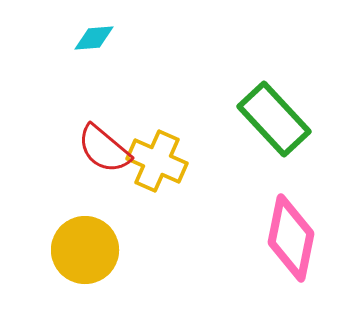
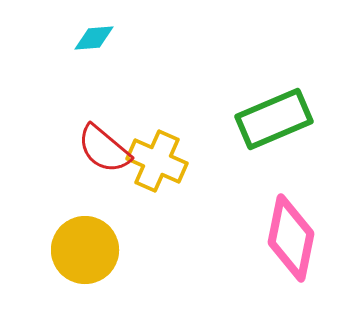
green rectangle: rotated 70 degrees counterclockwise
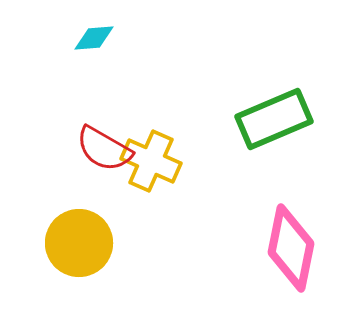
red semicircle: rotated 10 degrees counterclockwise
yellow cross: moved 6 px left
pink diamond: moved 10 px down
yellow circle: moved 6 px left, 7 px up
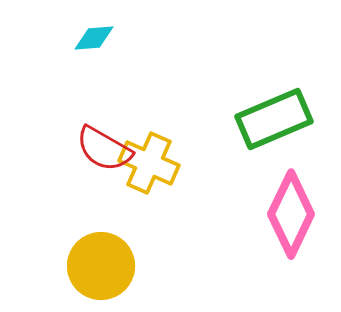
yellow cross: moved 2 px left, 2 px down
yellow circle: moved 22 px right, 23 px down
pink diamond: moved 34 px up; rotated 14 degrees clockwise
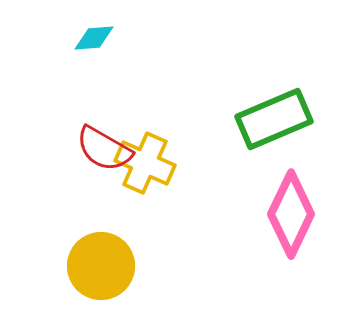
yellow cross: moved 4 px left
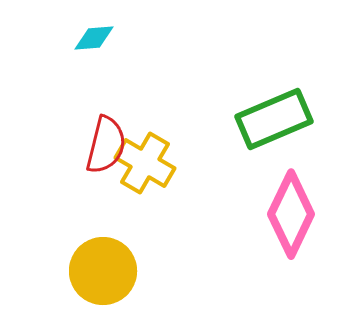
red semicircle: moved 2 px right, 4 px up; rotated 106 degrees counterclockwise
yellow cross: rotated 6 degrees clockwise
yellow circle: moved 2 px right, 5 px down
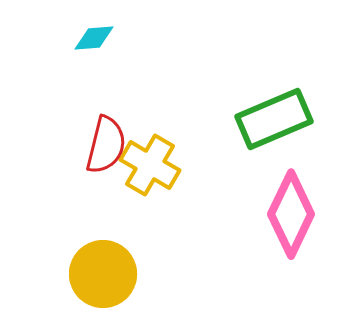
yellow cross: moved 5 px right, 2 px down
yellow circle: moved 3 px down
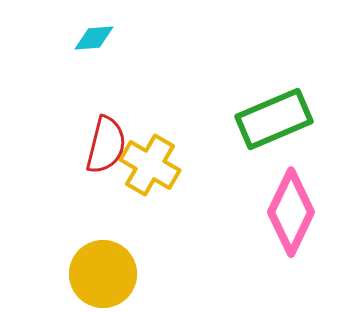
pink diamond: moved 2 px up
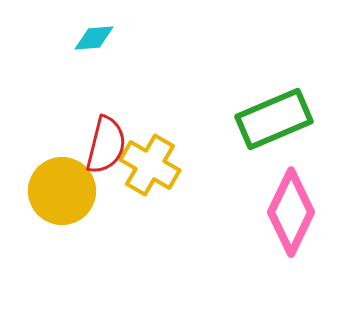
yellow circle: moved 41 px left, 83 px up
